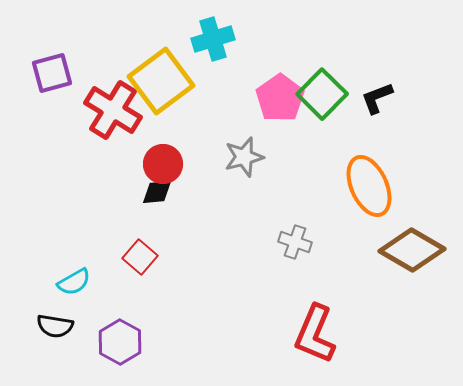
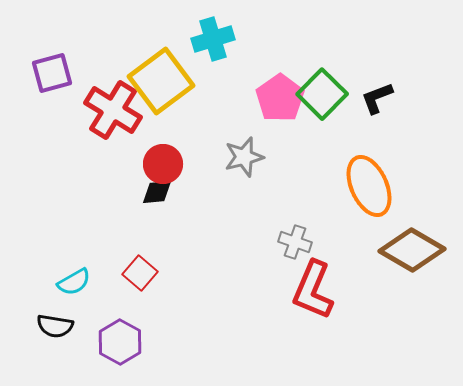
red square: moved 16 px down
red L-shape: moved 2 px left, 44 px up
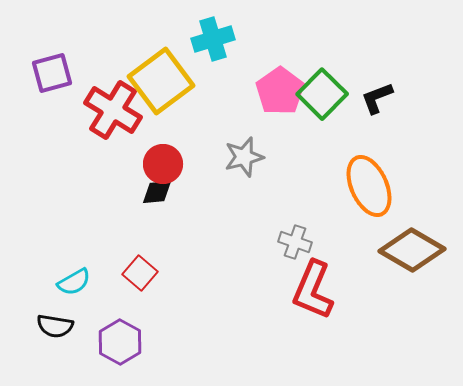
pink pentagon: moved 7 px up
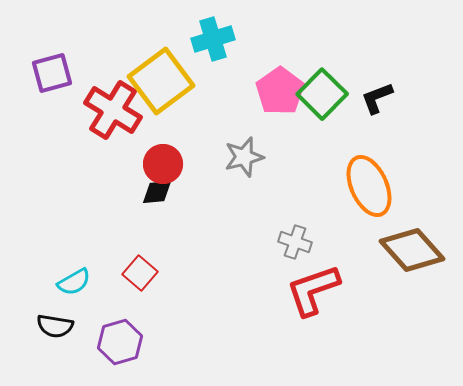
brown diamond: rotated 18 degrees clockwise
red L-shape: rotated 48 degrees clockwise
purple hexagon: rotated 15 degrees clockwise
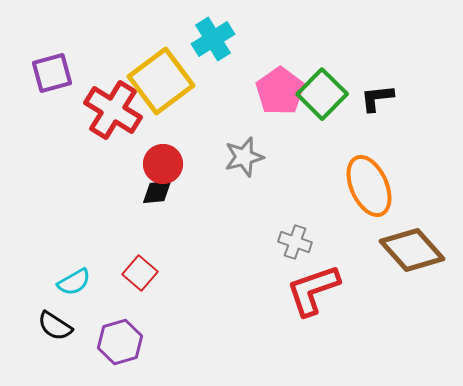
cyan cross: rotated 15 degrees counterclockwise
black L-shape: rotated 15 degrees clockwise
black semicircle: rotated 24 degrees clockwise
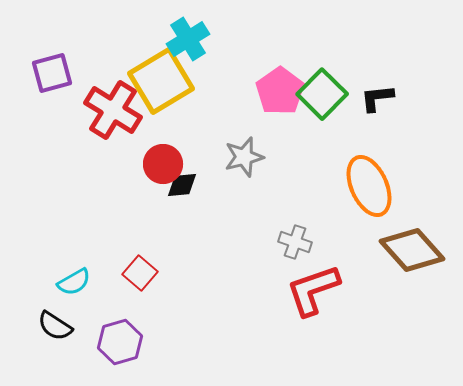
cyan cross: moved 25 px left
yellow square: rotated 6 degrees clockwise
black diamond: moved 25 px right, 7 px up
